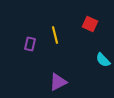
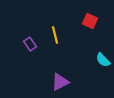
red square: moved 3 px up
purple rectangle: rotated 48 degrees counterclockwise
purple triangle: moved 2 px right
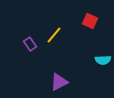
yellow line: moved 1 px left; rotated 54 degrees clockwise
cyan semicircle: rotated 49 degrees counterclockwise
purple triangle: moved 1 px left
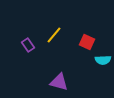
red square: moved 3 px left, 21 px down
purple rectangle: moved 2 px left, 1 px down
purple triangle: rotated 42 degrees clockwise
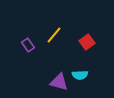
red square: rotated 28 degrees clockwise
cyan semicircle: moved 23 px left, 15 px down
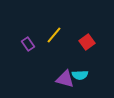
purple rectangle: moved 1 px up
purple triangle: moved 6 px right, 3 px up
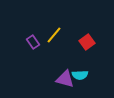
purple rectangle: moved 5 px right, 2 px up
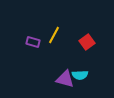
yellow line: rotated 12 degrees counterclockwise
purple rectangle: rotated 40 degrees counterclockwise
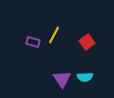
cyan semicircle: moved 5 px right, 2 px down
purple triangle: moved 3 px left; rotated 42 degrees clockwise
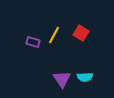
red square: moved 6 px left, 9 px up; rotated 21 degrees counterclockwise
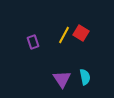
yellow line: moved 10 px right
purple rectangle: rotated 56 degrees clockwise
cyan semicircle: rotated 98 degrees counterclockwise
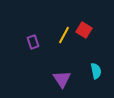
red square: moved 3 px right, 3 px up
cyan semicircle: moved 11 px right, 6 px up
